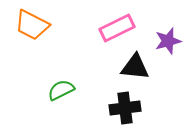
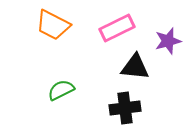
orange trapezoid: moved 21 px right
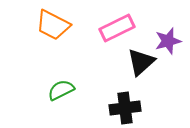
black triangle: moved 6 px right, 5 px up; rotated 48 degrees counterclockwise
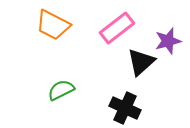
pink rectangle: rotated 12 degrees counterclockwise
black cross: rotated 32 degrees clockwise
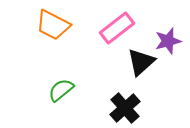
green semicircle: rotated 12 degrees counterclockwise
black cross: rotated 24 degrees clockwise
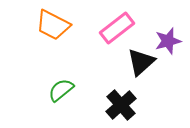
black cross: moved 4 px left, 3 px up
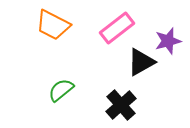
black triangle: rotated 12 degrees clockwise
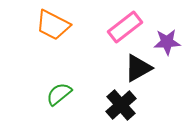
pink rectangle: moved 8 px right, 1 px up
purple star: moved 1 px left, 1 px down; rotated 12 degrees clockwise
black triangle: moved 3 px left, 6 px down
green semicircle: moved 2 px left, 4 px down
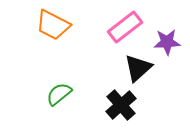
black triangle: rotated 12 degrees counterclockwise
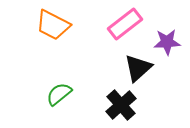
pink rectangle: moved 3 px up
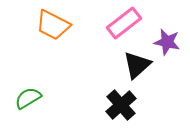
pink rectangle: moved 1 px left, 1 px up
purple star: rotated 16 degrees clockwise
black triangle: moved 1 px left, 3 px up
green semicircle: moved 31 px left, 4 px down; rotated 8 degrees clockwise
